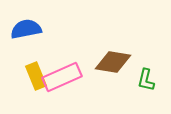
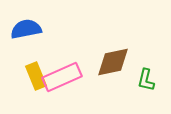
brown diamond: rotated 21 degrees counterclockwise
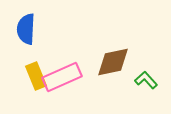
blue semicircle: rotated 76 degrees counterclockwise
green L-shape: rotated 125 degrees clockwise
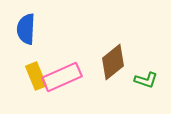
brown diamond: rotated 27 degrees counterclockwise
green L-shape: rotated 150 degrees clockwise
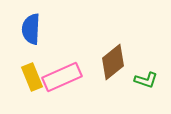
blue semicircle: moved 5 px right
yellow rectangle: moved 4 px left, 1 px down
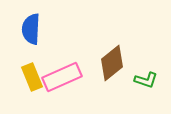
brown diamond: moved 1 px left, 1 px down
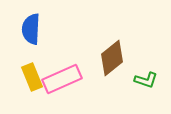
brown diamond: moved 5 px up
pink rectangle: moved 2 px down
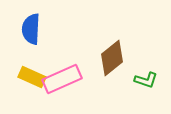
yellow rectangle: rotated 44 degrees counterclockwise
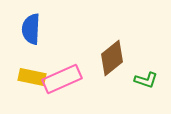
yellow rectangle: rotated 12 degrees counterclockwise
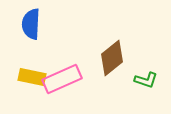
blue semicircle: moved 5 px up
